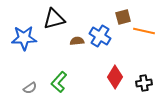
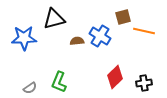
red diamond: rotated 15 degrees clockwise
green L-shape: rotated 20 degrees counterclockwise
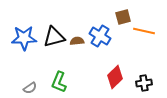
black triangle: moved 18 px down
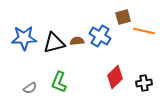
black triangle: moved 6 px down
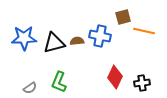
blue cross: rotated 20 degrees counterclockwise
red diamond: rotated 20 degrees counterclockwise
black cross: moved 2 px left
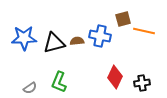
brown square: moved 2 px down
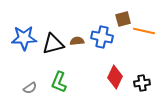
blue cross: moved 2 px right, 1 px down
black triangle: moved 1 px left, 1 px down
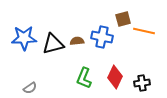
green L-shape: moved 25 px right, 4 px up
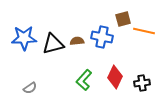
green L-shape: moved 2 px down; rotated 20 degrees clockwise
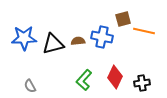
brown semicircle: moved 1 px right
gray semicircle: moved 2 px up; rotated 96 degrees clockwise
